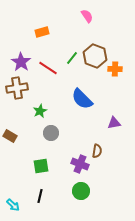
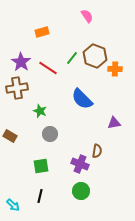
green star: rotated 24 degrees counterclockwise
gray circle: moved 1 px left, 1 px down
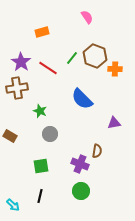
pink semicircle: moved 1 px down
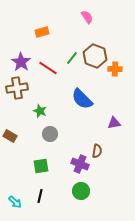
cyan arrow: moved 2 px right, 3 px up
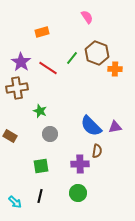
brown hexagon: moved 2 px right, 3 px up
blue semicircle: moved 9 px right, 27 px down
purple triangle: moved 1 px right, 4 px down
purple cross: rotated 24 degrees counterclockwise
green circle: moved 3 px left, 2 px down
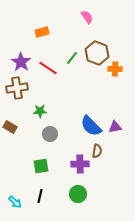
green star: rotated 24 degrees counterclockwise
brown rectangle: moved 9 px up
green circle: moved 1 px down
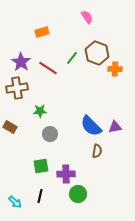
purple cross: moved 14 px left, 10 px down
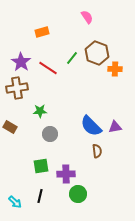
brown semicircle: rotated 16 degrees counterclockwise
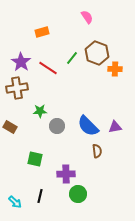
blue semicircle: moved 3 px left
gray circle: moved 7 px right, 8 px up
green square: moved 6 px left, 7 px up; rotated 21 degrees clockwise
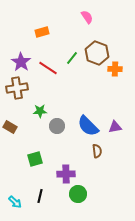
green square: rotated 28 degrees counterclockwise
